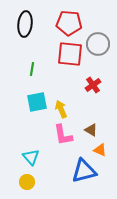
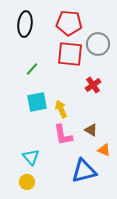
green line: rotated 32 degrees clockwise
orange triangle: moved 4 px right
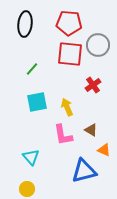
gray circle: moved 1 px down
yellow arrow: moved 6 px right, 2 px up
yellow circle: moved 7 px down
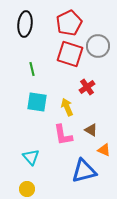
red pentagon: rotated 30 degrees counterclockwise
gray circle: moved 1 px down
red square: rotated 12 degrees clockwise
green line: rotated 56 degrees counterclockwise
red cross: moved 6 px left, 2 px down
cyan square: rotated 20 degrees clockwise
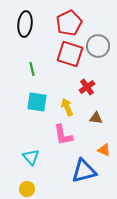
brown triangle: moved 5 px right, 12 px up; rotated 24 degrees counterclockwise
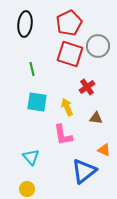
blue triangle: rotated 24 degrees counterclockwise
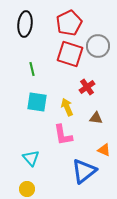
cyan triangle: moved 1 px down
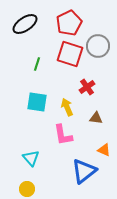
black ellipse: rotated 50 degrees clockwise
green line: moved 5 px right, 5 px up; rotated 32 degrees clockwise
